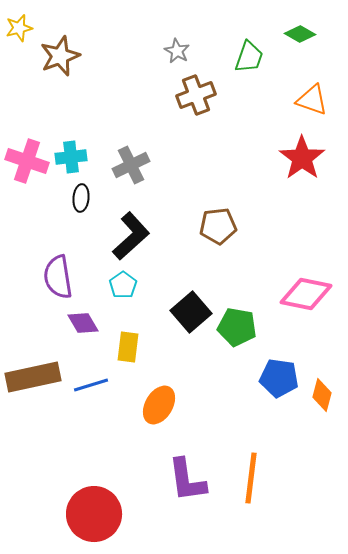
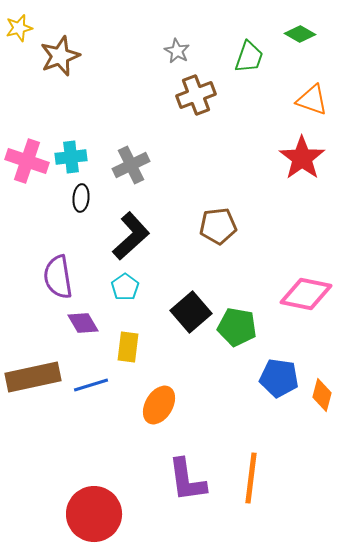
cyan pentagon: moved 2 px right, 2 px down
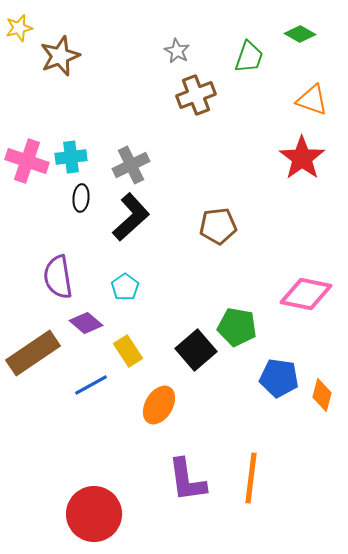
black L-shape: moved 19 px up
black square: moved 5 px right, 38 px down
purple diamond: moved 3 px right; rotated 20 degrees counterclockwise
yellow rectangle: moved 4 px down; rotated 40 degrees counterclockwise
brown rectangle: moved 24 px up; rotated 22 degrees counterclockwise
blue line: rotated 12 degrees counterclockwise
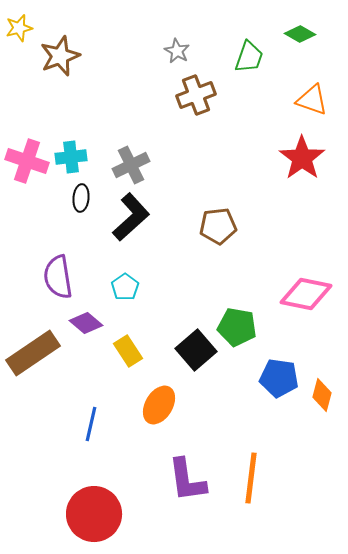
blue line: moved 39 px down; rotated 48 degrees counterclockwise
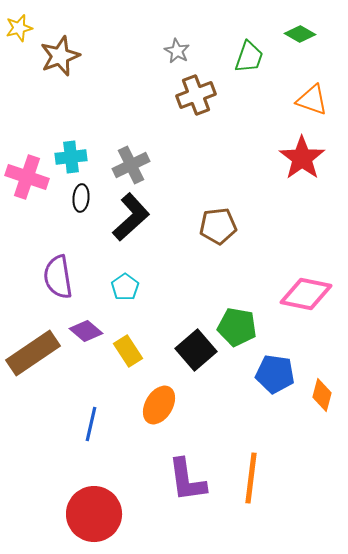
pink cross: moved 16 px down
purple diamond: moved 8 px down
blue pentagon: moved 4 px left, 4 px up
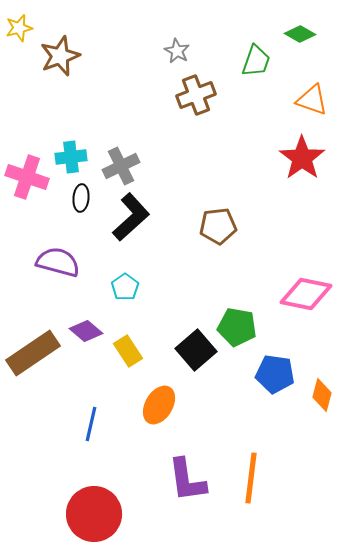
green trapezoid: moved 7 px right, 4 px down
gray cross: moved 10 px left, 1 px down
purple semicircle: moved 15 px up; rotated 114 degrees clockwise
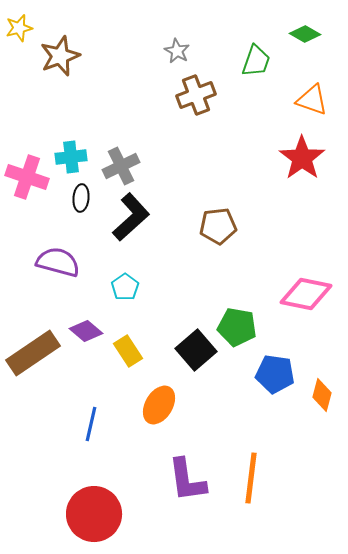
green diamond: moved 5 px right
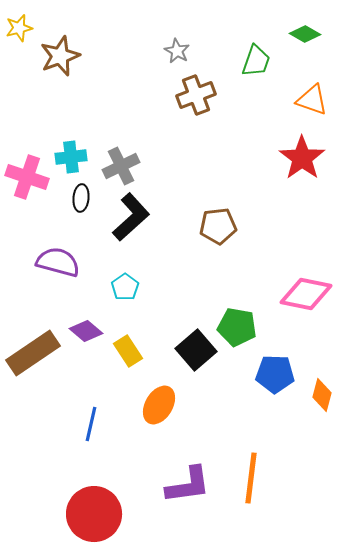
blue pentagon: rotated 6 degrees counterclockwise
purple L-shape: moved 1 px right, 5 px down; rotated 90 degrees counterclockwise
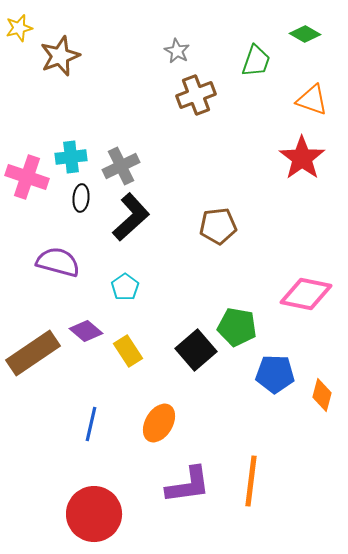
orange ellipse: moved 18 px down
orange line: moved 3 px down
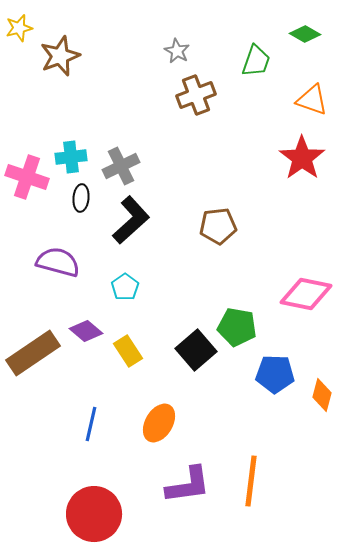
black L-shape: moved 3 px down
